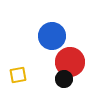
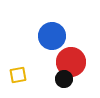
red circle: moved 1 px right
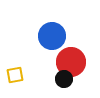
yellow square: moved 3 px left
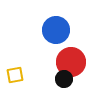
blue circle: moved 4 px right, 6 px up
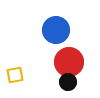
red circle: moved 2 px left
black circle: moved 4 px right, 3 px down
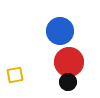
blue circle: moved 4 px right, 1 px down
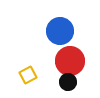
red circle: moved 1 px right, 1 px up
yellow square: moved 13 px right; rotated 18 degrees counterclockwise
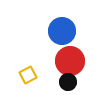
blue circle: moved 2 px right
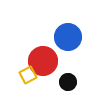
blue circle: moved 6 px right, 6 px down
red circle: moved 27 px left
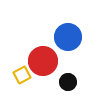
yellow square: moved 6 px left
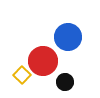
yellow square: rotated 18 degrees counterclockwise
black circle: moved 3 px left
